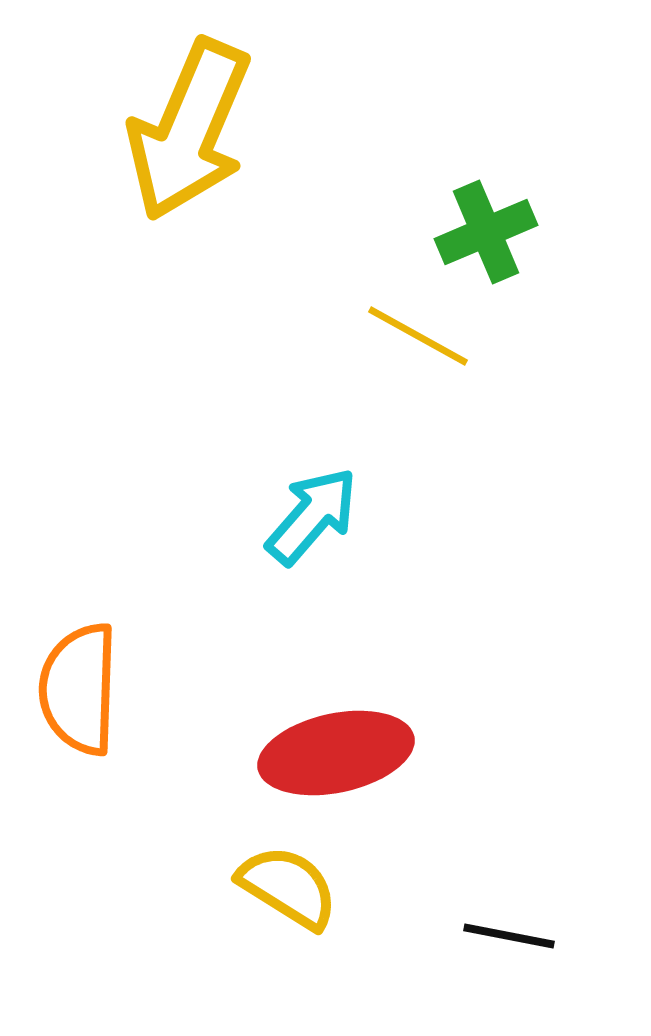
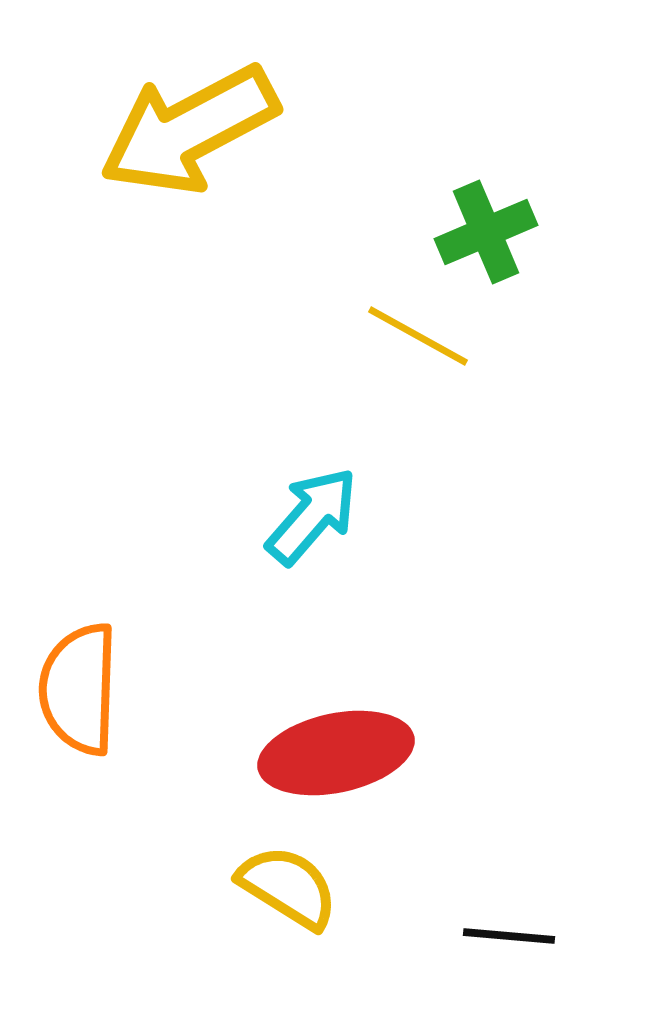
yellow arrow: rotated 39 degrees clockwise
black line: rotated 6 degrees counterclockwise
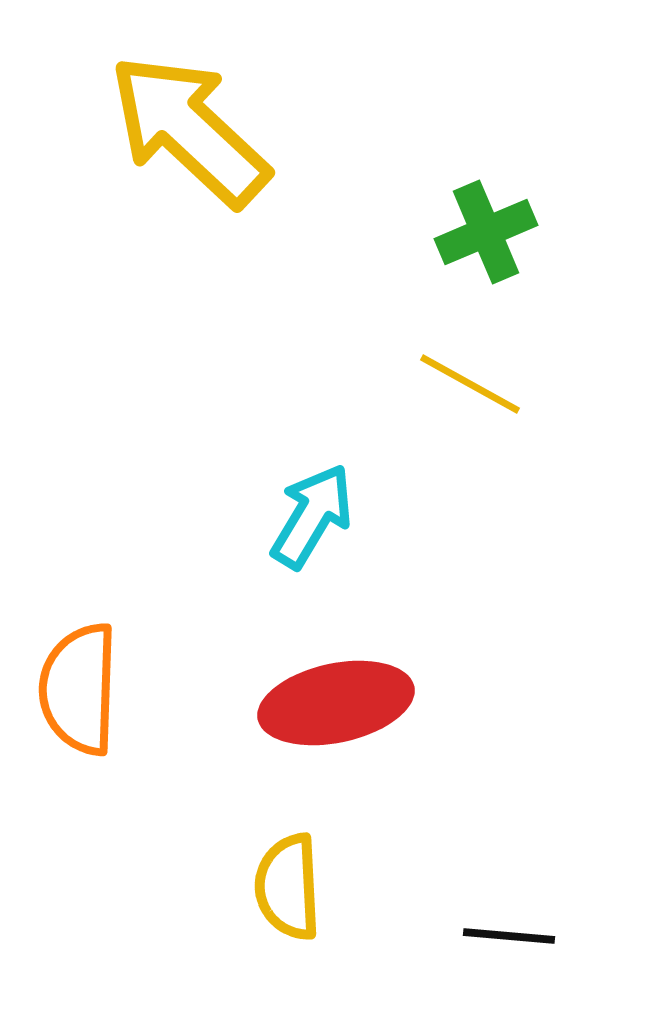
yellow arrow: rotated 71 degrees clockwise
yellow line: moved 52 px right, 48 px down
cyan arrow: rotated 10 degrees counterclockwise
red ellipse: moved 50 px up
yellow semicircle: rotated 125 degrees counterclockwise
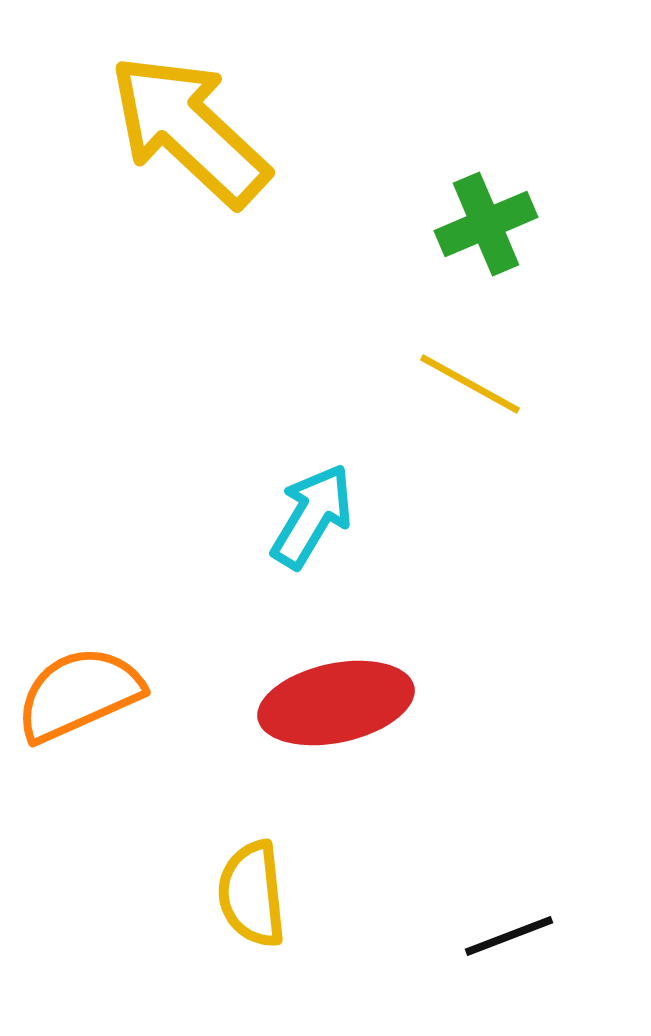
green cross: moved 8 px up
orange semicircle: moved 5 px down; rotated 64 degrees clockwise
yellow semicircle: moved 36 px left, 7 px down; rotated 3 degrees counterclockwise
black line: rotated 26 degrees counterclockwise
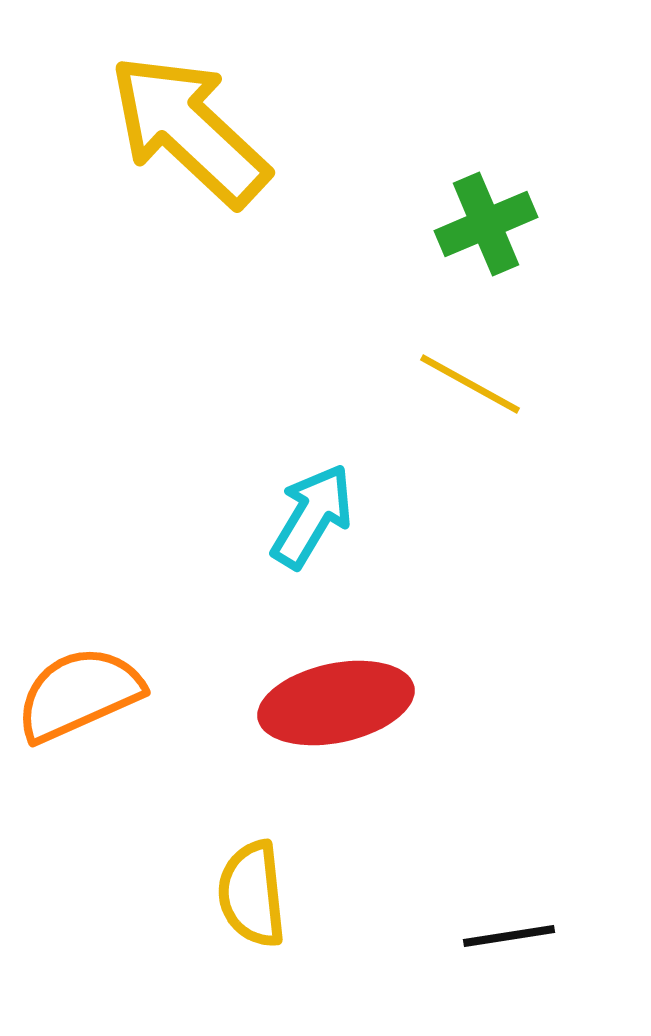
black line: rotated 12 degrees clockwise
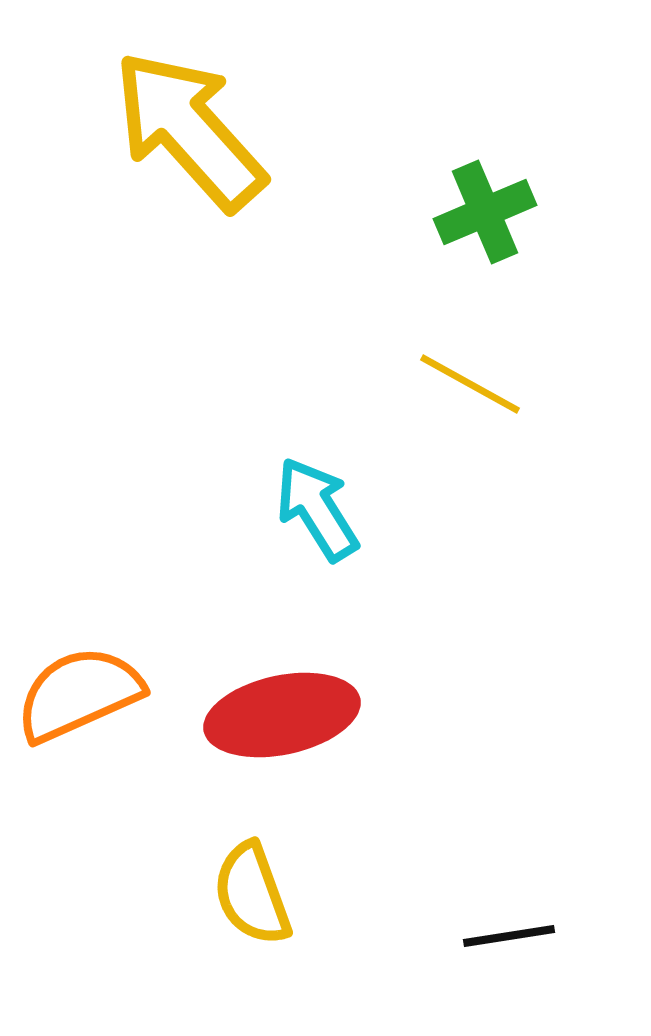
yellow arrow: rotated 5 degrees clockwise
green cross: moved 1 px left, 12 px up
cyan arrow: moved 5 px right, 7 px up; rotated 63 degrees counterclockwise
red ellipse: moved 54 px left, 12 px down
yellow semicircle: rotated 14 degrees counterclockwise
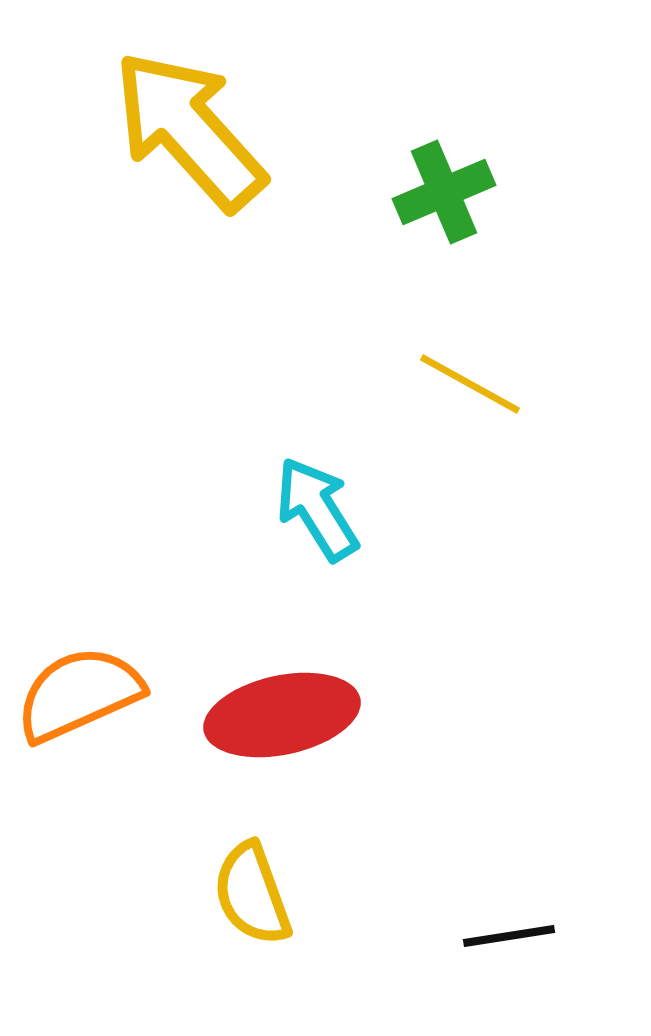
green cross: moved 41 px left, 20 px up
